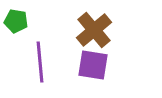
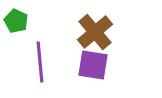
green pentagon: rotated 15 degrees clockwise
brown cross: moved 1 px right, 2 px down
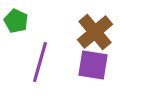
purple line: rotated 21 degrees clockwise
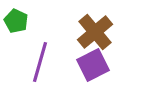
purple square: rotated 36 degrees counterclockwise
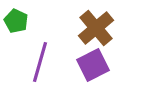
brown cross: moved 1 px right, 4 px up
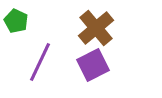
purple line: rotated 9 degrees clockwise
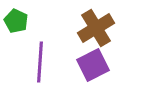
brown cross: rotated 9 degrees clockwise
purple line: rotated 21 degrees counterclockwise
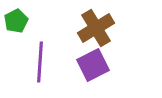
green pentagon: rotated 20 degrees clockwise
